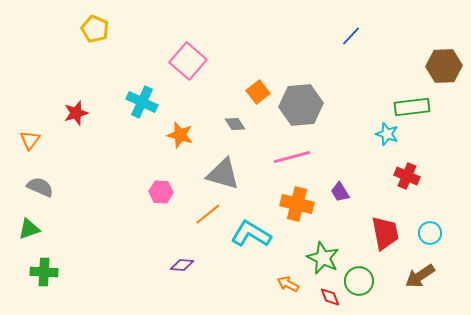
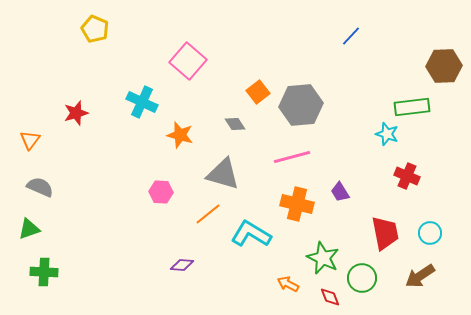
green circle: moved 3 px right, 3 px up
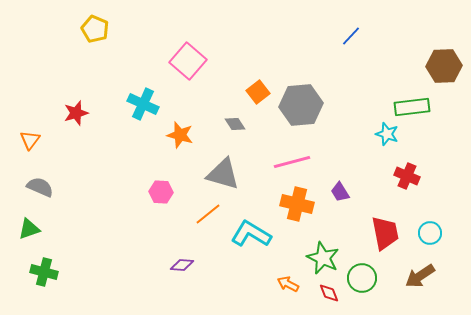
cyan cross: moved 1 px right, 2 px down
pink line: moved 5 px down
green cross: rotated 12 degrees clockwise
red diamond: moved 1 px left, 4 px up
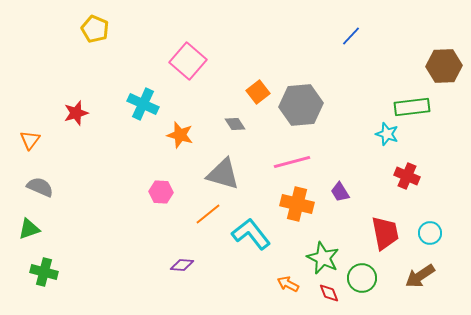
cyan L-shape: rotated 21 degrees clockwise
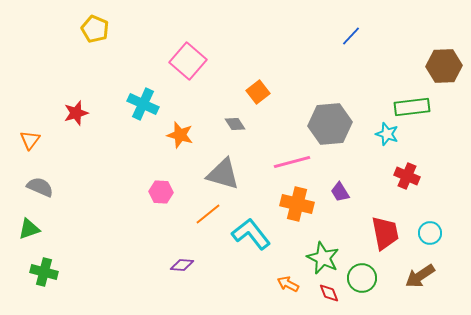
gray hexagon: moved 29 px right, 19 px down
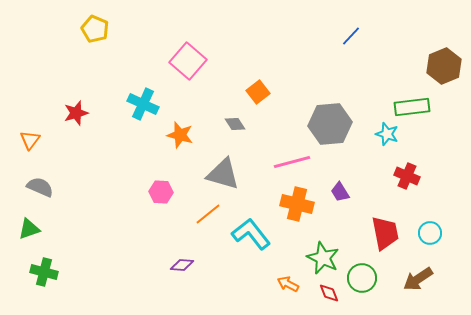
brown hexagon: rotated 20 degrees counterclockwise
brown arrow: moved 2 px left, 3 px down
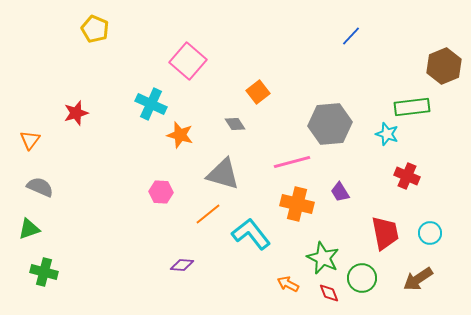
cyan cross: moved 8 px right
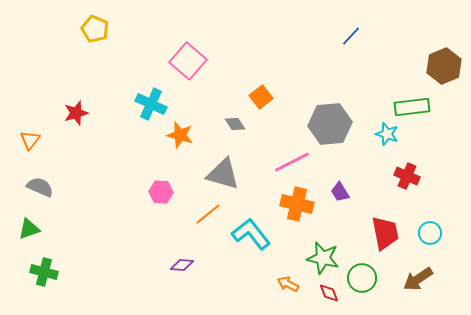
orange square: moved 3 px right, 5 px down
pink line: rotated 12 degrees counterclockwise
green star: rotated 12 degrees counterclockwise
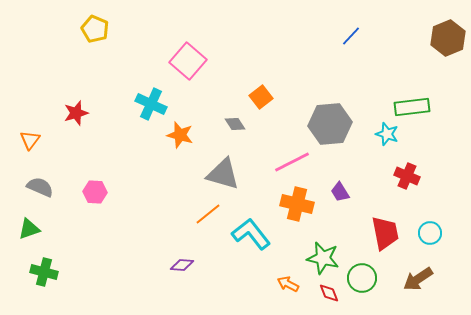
brown hexagon: moved 4 px right, 28 px up
pink hexagon: moved 66 px left
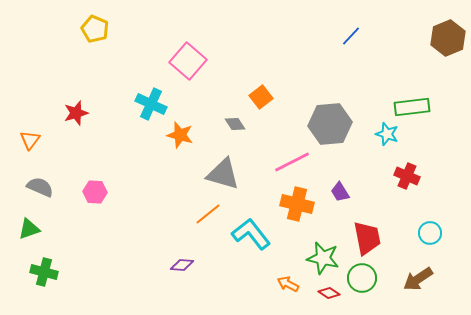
red trapezoid: moved 18 px left, 5 px down
red diamond: rotated 35 degrees counterclockwise
